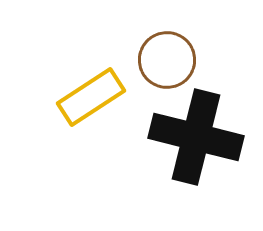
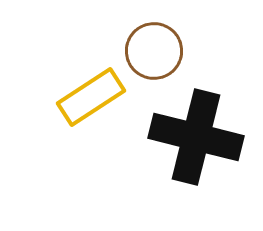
brown circle: moved 13 px left, 9 px up
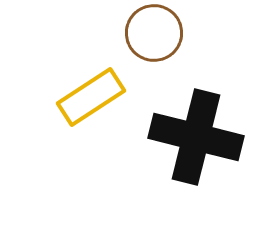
brown circle: moved 18 px up
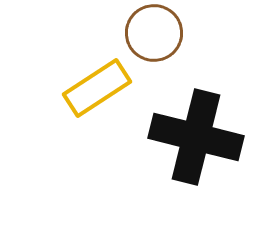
yellow rectangle: moved 6 px right, 9 px up
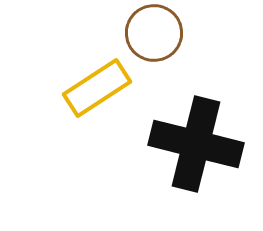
black cross: moved 7 px down
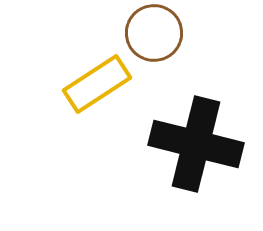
yellow rectangle: moved 4 px up
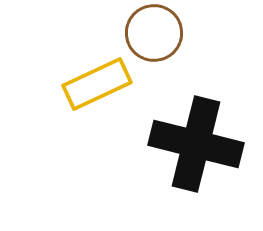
yellow rectangle: rotated 8 degrees clockwise
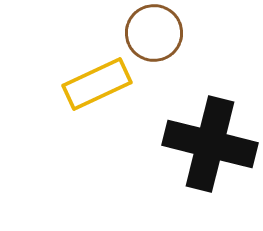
black cross: moved 14 px right
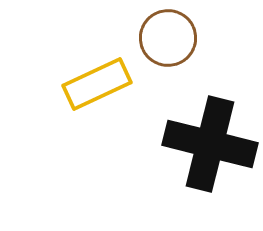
brown circle: moved 14 px right, 5 px down
